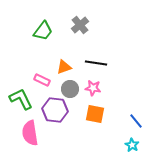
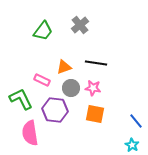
gray circle: moved 1 px right, 1 px up
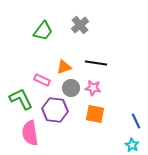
blue line: rotated 14 degrees clockwise
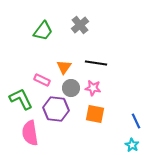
orange triangle: rotated 35 degrees counterclockwise
purple hexagon: moved 1 px right, 1 px up
